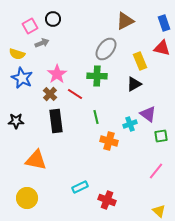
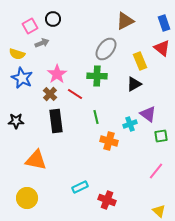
red triangle: rotated 24 degrees clockwise
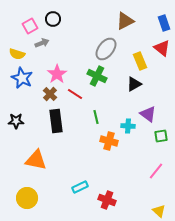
green cross: rotated 24 degrees clockwise
cyan cross: moved 2 px left, 2 px down; rotated 24 degrees clockwise
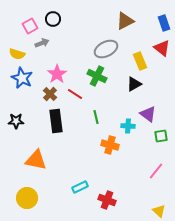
gray ellipse: rotated 25 degrees clockwise
orange cross: moved 1 px right, 4 px down
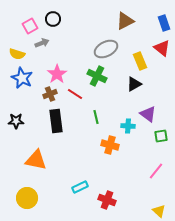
brown cross: rotated 24 degrees clockwise
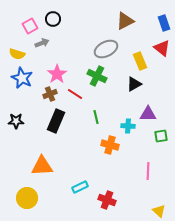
purple triangle: rotated 36 degrees counterclockwise
black rectangle: rotated 30 degrees clockwise
orange triangle: moved 6 px right, 6 px down; rotated 15 degrees counterclockwise
pink line: moved 8 px left; rotated 36 degrees counterclockwise
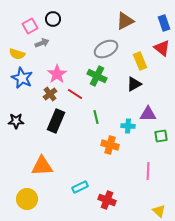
brown cross: rotated 16 degrees counterclockwise
yellow circle: moved 1 px down
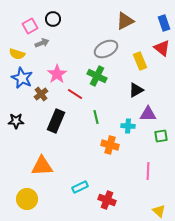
black triangle: moved 2 px right, 6 px down
brown cross: moved 9 px left
